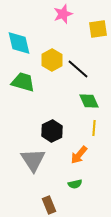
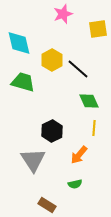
brown rectangle: moved 2 px left; rotated 36 degrees counterclockwise
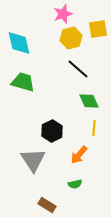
yellow hexagon: moved 19 px right, 22 px up; rotated 15 degrees clockwise
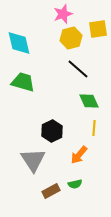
brown rectangle: moved 4 px right, 14 px up; rotated 60 degrees counterclockwise
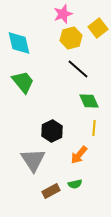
yellow square: moved 1 px up; rotated 30 degrees counterclockwise
green trapezoid: rotated 35 degrees clockwise
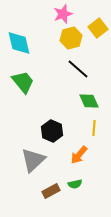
black hexagon: rotated 10 degrees counterclockwise
gray triangle: rotated 20 degrees clockwise
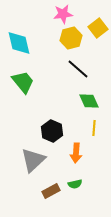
pink star: rotated 12 degrees clockwise
orange arrow: moved 3 px left, 2 px up; rotated 36 degrees counterclockwise
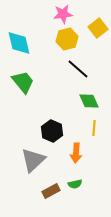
yellow hexagon: moved 4 px left, 1 px down
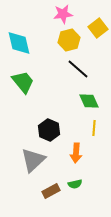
yellow hexagon: moved 2 px right, 1 px down
black hexagon: moved 3 px left, 1 px up
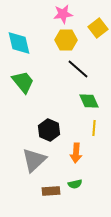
yellow hexagon: moved 3 px left; rotated 15 degrees clockwise
gray triangle: moved 1 px right
brown rectangle: rotated 24 degrees clockwise
